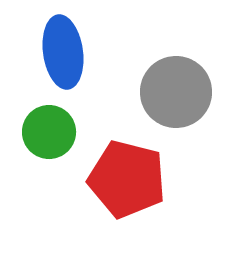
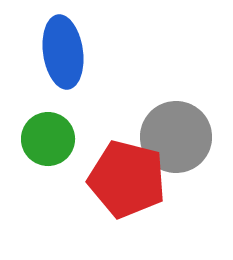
gray circle: moved 45 px down
green circle: moved 1 px left, 7 px down
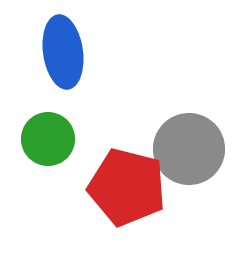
gray circle: moved 13 px right, 12 px down
red pentagon: moved 8 px down
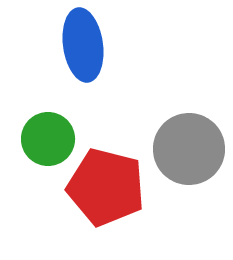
blue ellipse: moved 20 px right, 7 px up
red pentagon: moved 21 px left
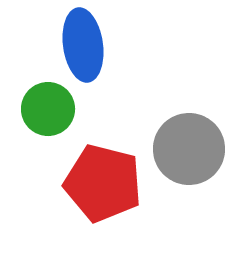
green circle: moved 30 px up
red pentagon: moved 3 px left, 4 px up
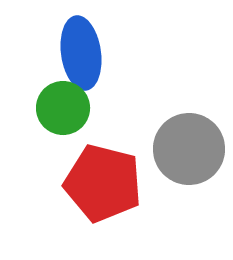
blue ellipse: moved 2 px left, 8 px down
green circle: moved 15 px right, 1 px up
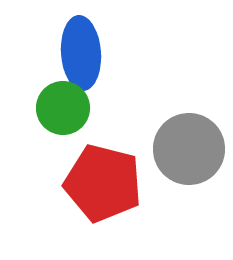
blue ellipse: rotated 4 degrees clockwise
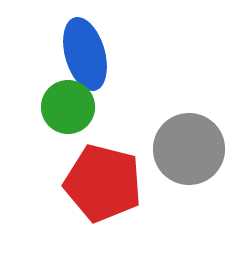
blue ellipse: moved 4 px right, 1 px down; rotated 12 degrees counterclockwise
green circle: moved 5 px right, 1 px up
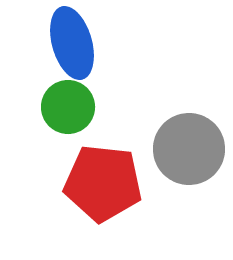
blue ellipse: moved 13 px left, 11 px up
red pentagon: rotated 8 degrees counterclockwise
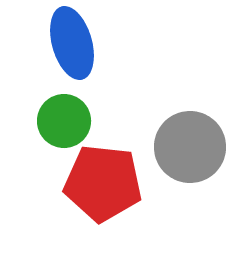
green circle: moved 4 px left, 14 px down
gray circle: moved 1 px right, 2 px up
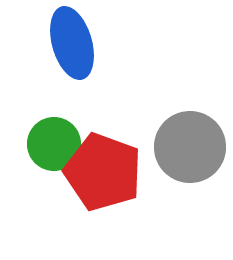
green circle: moved 10 px left, 23 px down
red pentagon: moved 11 px up; rotated 14 degrees clockwise
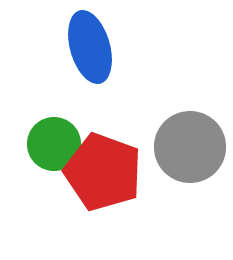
blue ellipse: moved 18 px right, 4 px down
